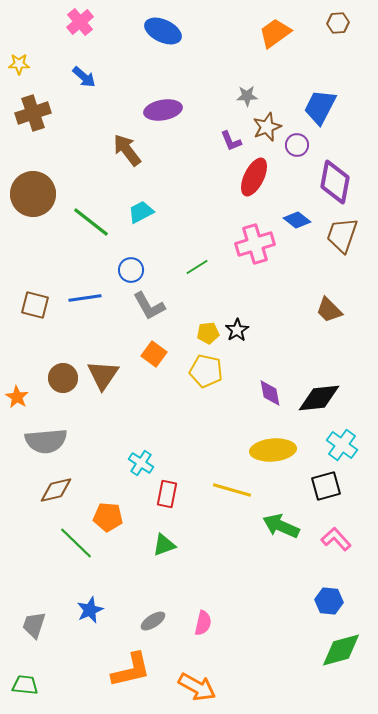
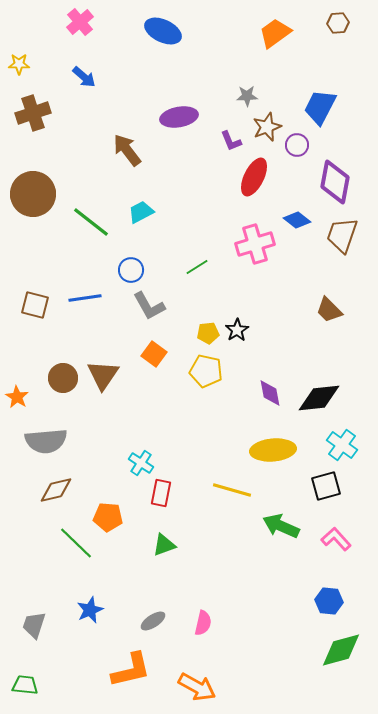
purple ellipse at (163, 110): moved 16 px right, 7 px down
red rectangle at (167, 494): moved 6 px left, 1 px up
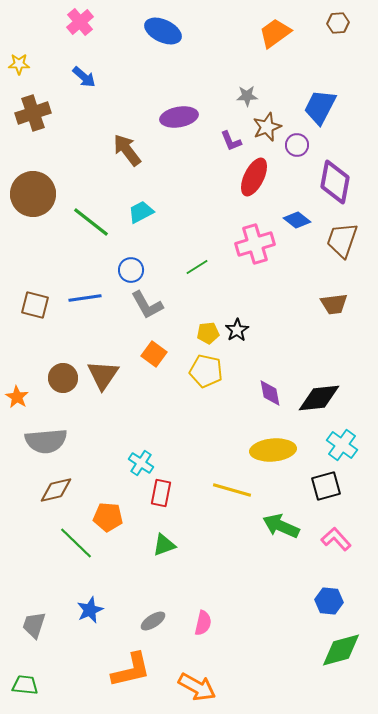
brown trapezoid at (342, 235): moved 5 px down
gray L-shape at (149, 306): moved 2 px left, 1 px up
brown trapezoid at (329, 310): moved 5 px right, 6 px up; rotated 52 degrees counterclockwise
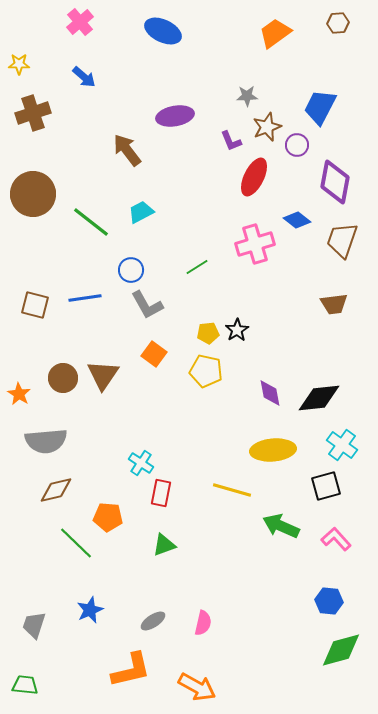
purple ellipse at (179, 117): moved 4 px left, 1 px up
orange star at (17, 397): moved 2 px right, 3 px up
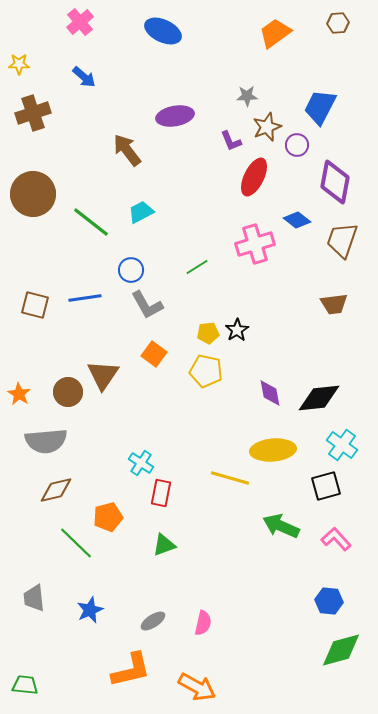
brown circle at (63, 378): moved 5 px right, 14 px down
yellow line at (232, 490): moved 2 px left, 12 px up
orange pentagon at (108, 517): rotated 20 degrees counterclockwise
gray trapezoid at (34, 625): moved 27 px up; rotated 24 degrees counterclockwise
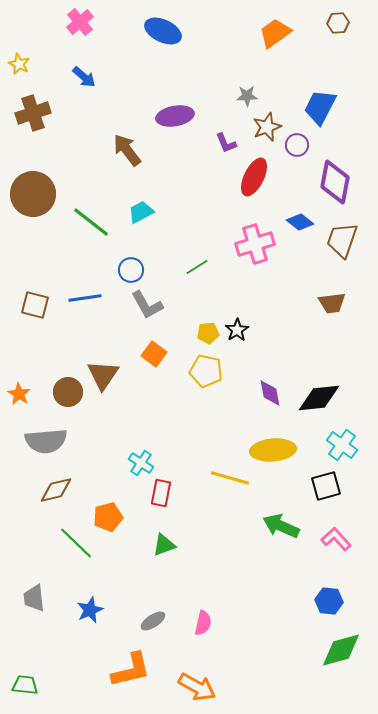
yellow star at (19, 64): rotated 25 degrees clockwise
purple L-shape at (231, 141): moved 5 px left, 2 px down
blue diamond at (297, 220): moved 3 px right, 2 px down
brown trapezoid at (334, 304): moved 2 px left, 1 px up
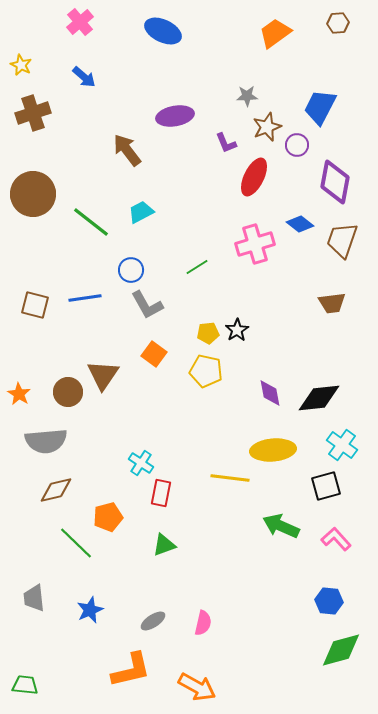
yellow star at (19, 64): moved 2 px right, 1 px down
blue diamond at (300, 222): moved 2 px down
yellow line at (230, 478): rotated 9 degrees counterclockwise
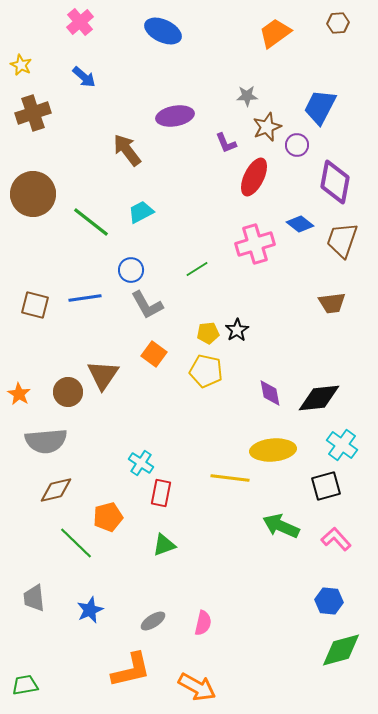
green line at (197, 267): moved 2 px down
green trapezoid at (25, 685): rotated 16 degrees counterclockwise
